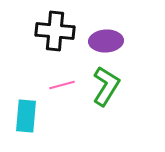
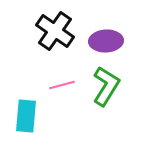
black cross: rotated 30 degrees clockwise
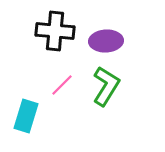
black cross: rotated 30 degrees counterclockwise
pink line: rotated 30 degrees counterclockwise
cyan rectangle: rotated 12 degrees clockwise
